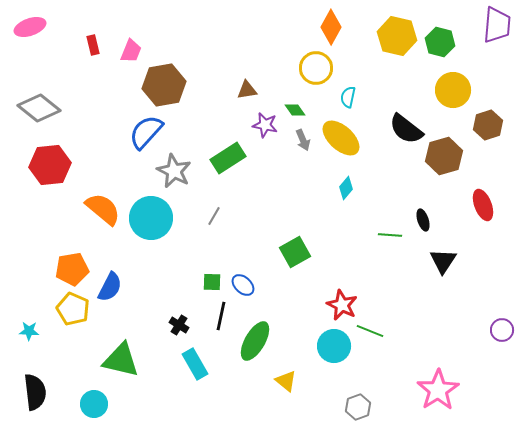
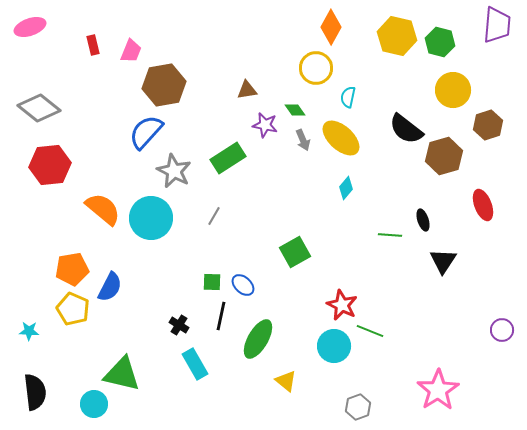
green ellipse at (255, 341): moved 3 px right, 2 px up
green triangle at (121, 360): moved 1 px right, 14 px down
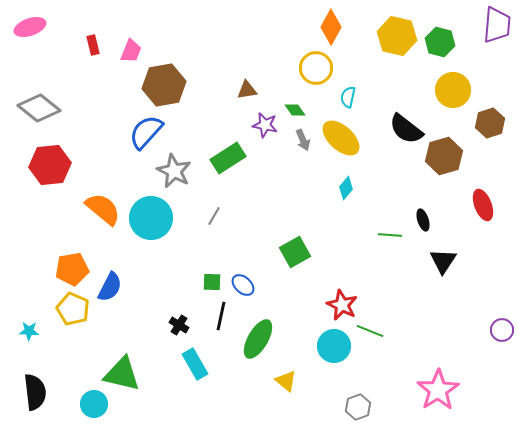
brown hexagon at (488, 125): moved 2 px right, 2 px up
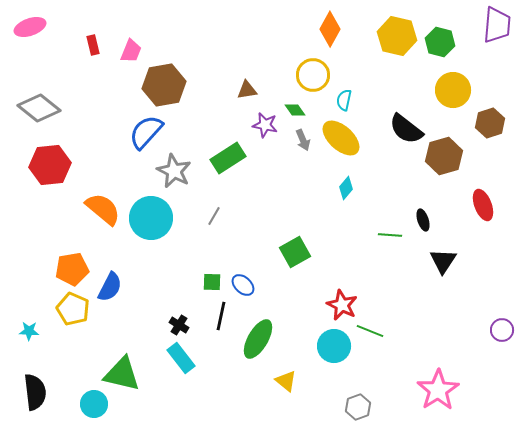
orange diamond at (331, 27): moved 1 px left, 2 px down
yellow circle at (316, 68): moved 3 px left, 7 px down
cyan semicircle at (348, 97): moved 4 px left, 3 px down
cyan rectangle at (195, 364): moved 14 px left, 6 px up; rotated 8 degrees counterclockwise
